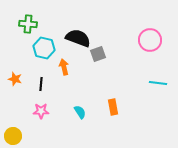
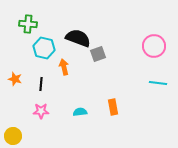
pink circle: moved 4 px right, 6 px down
cyan semicircle: rotated 64 degrees counterclockwise
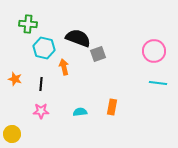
pink circle: moved 5 px down
orange rectangle: moved 1 px left; rotated 21 degrees clockwise
yellow circle: moved 1 px left, 2 px up
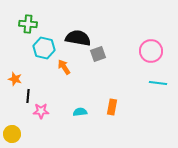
black semicircle: rotated 10 degrees counterclockwise
pink circle: moved 3 px left
orange arrow: rotated 21 degrees counterclockwise
black line: moved 13 px left, 12 px down
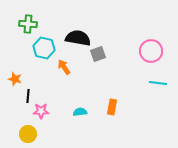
yellow circle: moved 16 px right
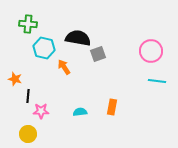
cyan line: moved 1 px left, 2 px up
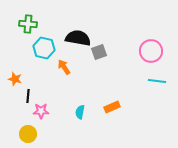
gray square: moved 1 px right, 2 px up
orange rectangle: rotated 56 degrees clockwise
cyan semicircle: rotated 72 degrees counterclockwise
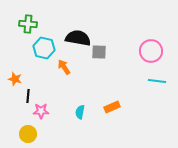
gray square: rotated 21 degrees clockwise
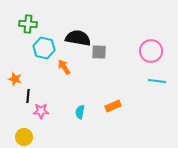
orange rectangle: moved 1 px right, 1 px up
yellow circle: moved 4 px left, 3 px down
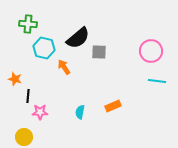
black semicircle: rotated 130 degrees clockwise
pink star: moved 1 px left, 1 px down
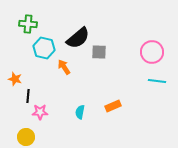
pink circle: moved 1 px right, 1 px down
yellow circle: moved 2 px right
